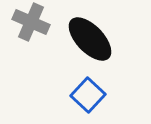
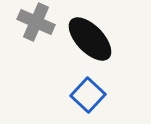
gray cross: moved 5 px right
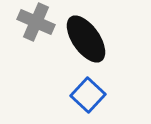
black ellipse: moved 4 px left; rotated 9 degrees clockwise
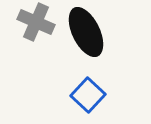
black ellipse: moved 7 px up; rotated 9 degrees clockwise
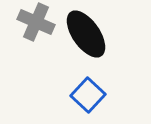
black ellipse: moved 2 px down; rotated 9 degrees counterclockwise
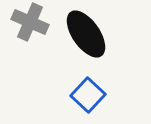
gray cross: moved 6 px left
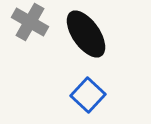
gray cross: rotated 6 degrees clockwise
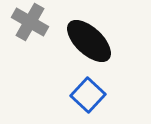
black ellipse: moved 3 px right, 7 px down; rotated 12 degrees counterclockwise
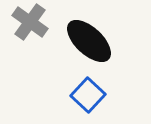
gray cross: rotated 6 degrees clockwise
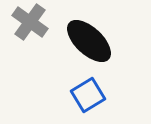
blue square: rotated 16 degrees clockwise
